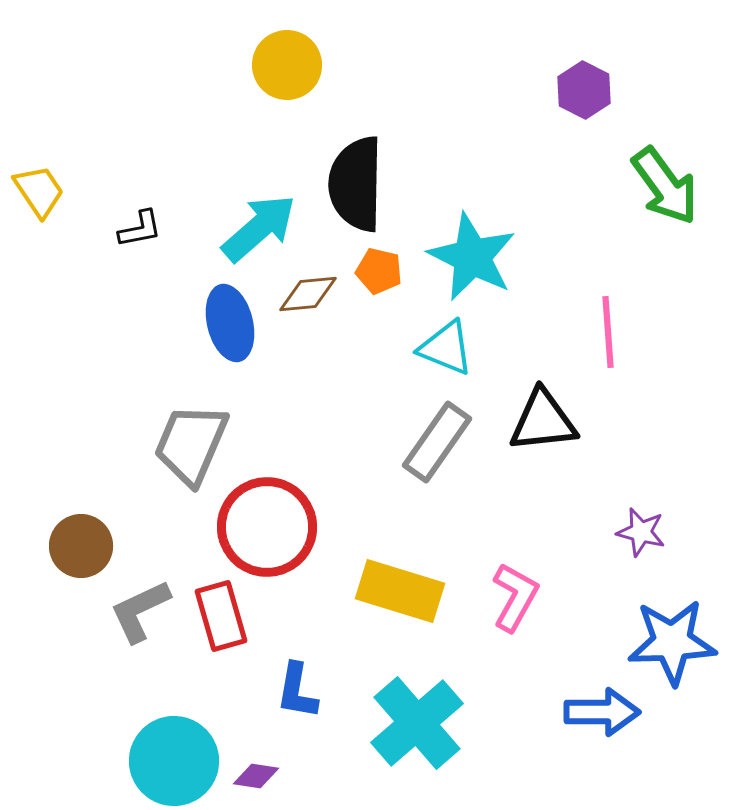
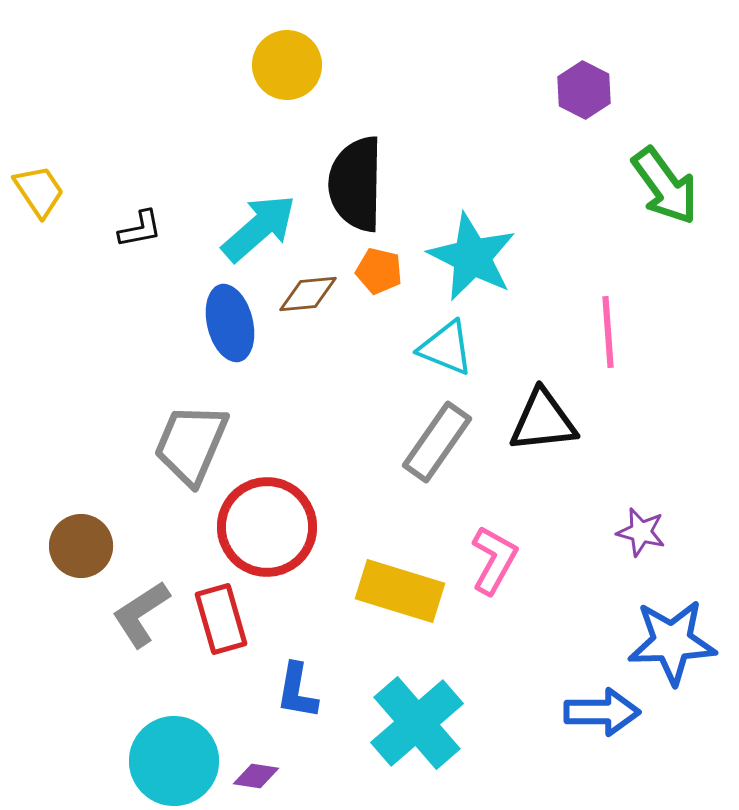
pink L-shape: moved 21 px left, 37 px up
gray L-shape: moved 1 px right, 3 px down; rotated 8 degrees counterclockwise
red rectangle: moved 3 px down
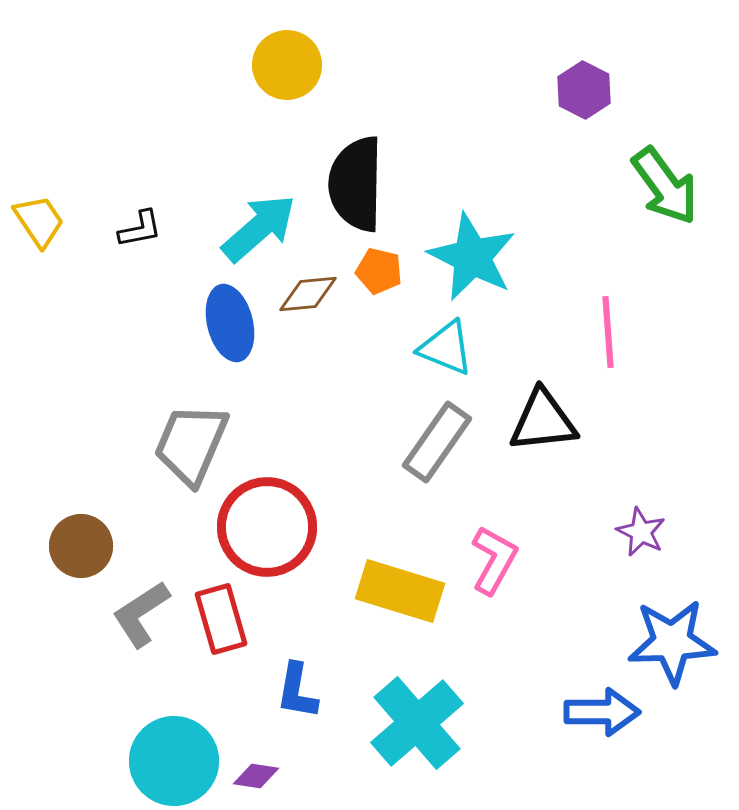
yellow trapezoid: moved 30 px down
purple star: rotated 12 degrees clockwise
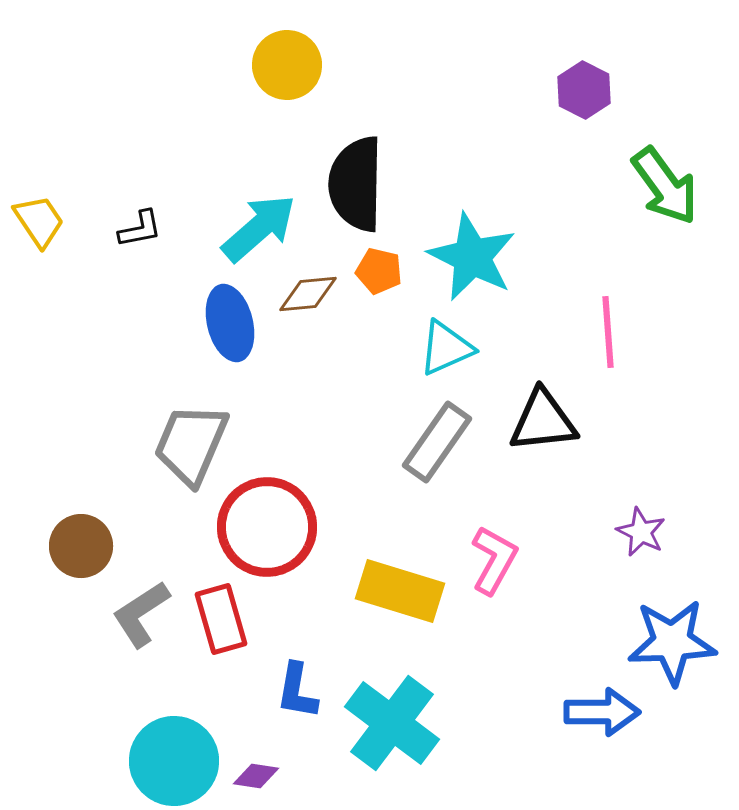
cyan triangle: rotated 46 degrees counterclockwise
cyan cross: moved 25 px left; rotated 12 degrees counterclockwise
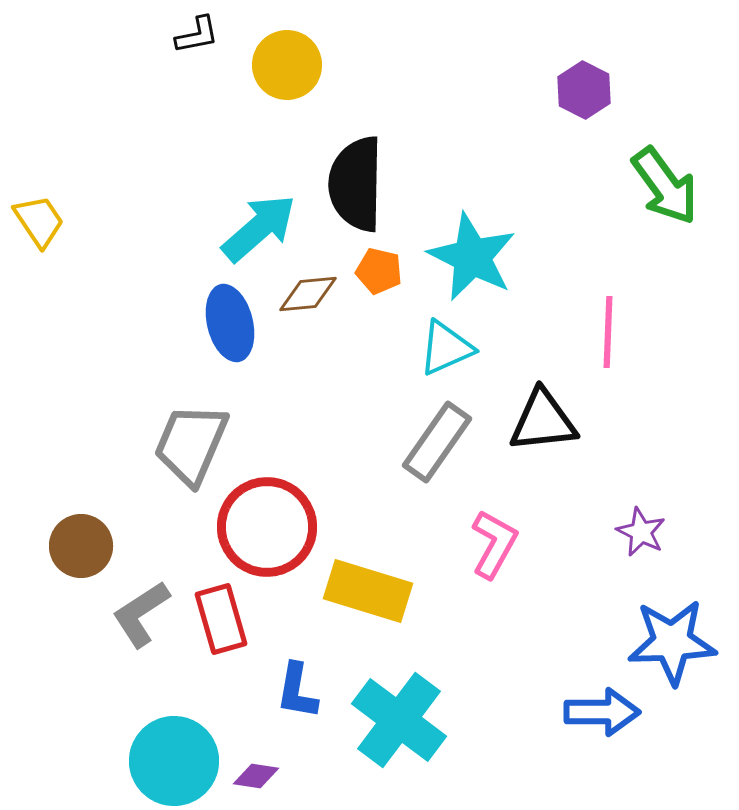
black L-shape: moved 57 px right, 194 px up
pink line: rotated 6 degrees clockwise
pink L-shape: moved 16 px up
yellow rectangle: moved 32 px left
cyan cross: moved 7 px right, 3 px up
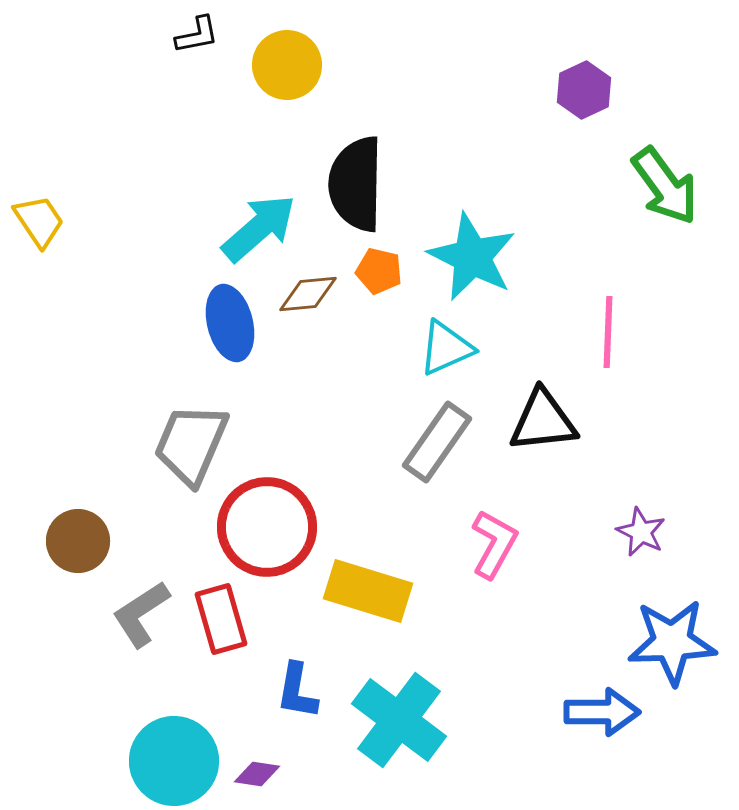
purple hexagon: rotated 8 degrees clockwise
brown circle: moved 3 px left, 5 px up
purple diamond: moved 1 px right, 2 px up
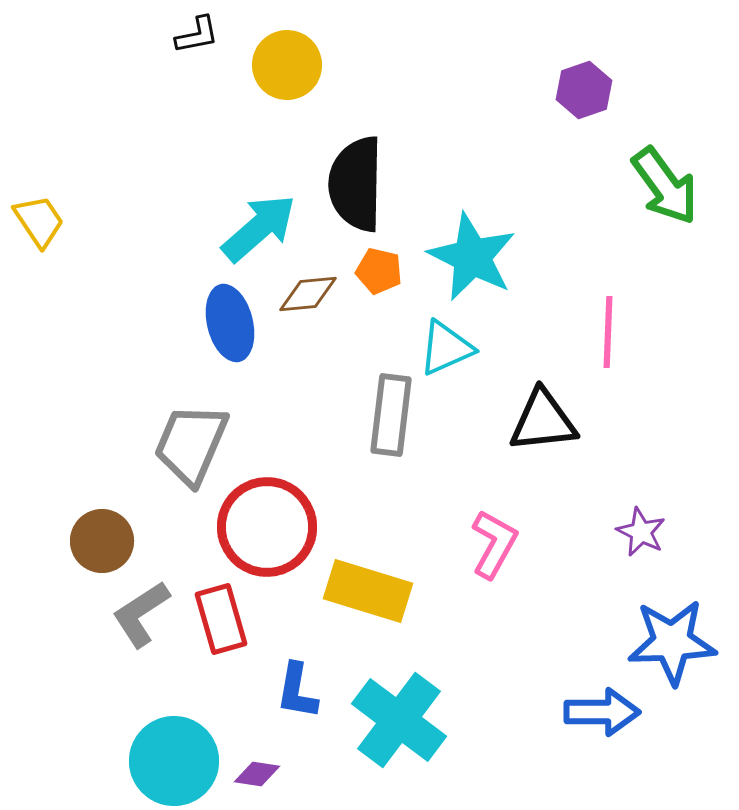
purple hexagon: rotated 6 degrees clockwise
gray rectangle: moved 46 px left, 27 px up; rotated 28 degrees counterclockwise
brown circle: moved 24 px right
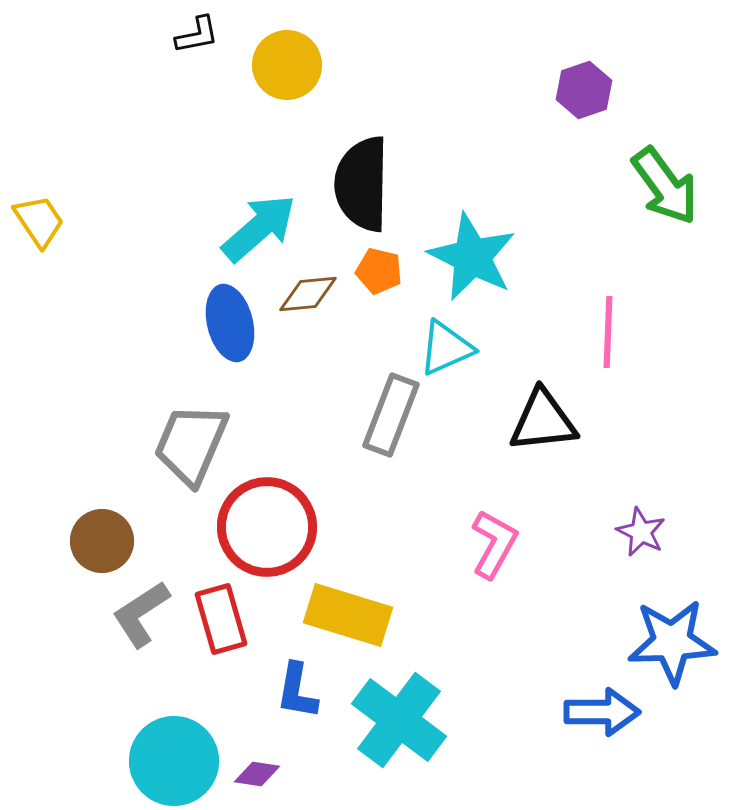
black semicircle: moved 6 px right
gray rectangle: rotated 14 degrees clockwise
yellow rectangle: moved 20 px left, 24 px down
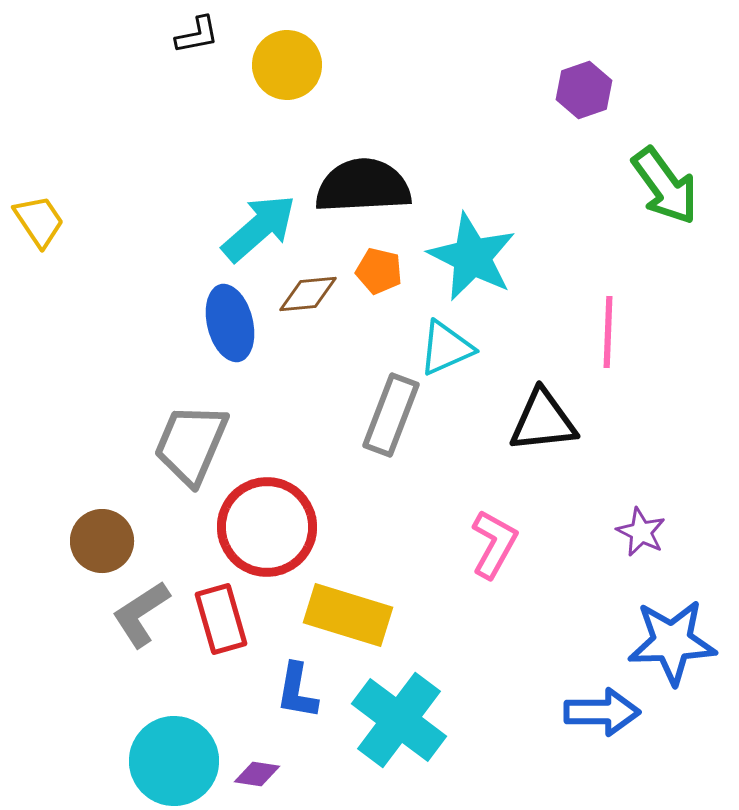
black semicircle: moved 1 px right, 2 px down; rotated 86 degrees clockwise
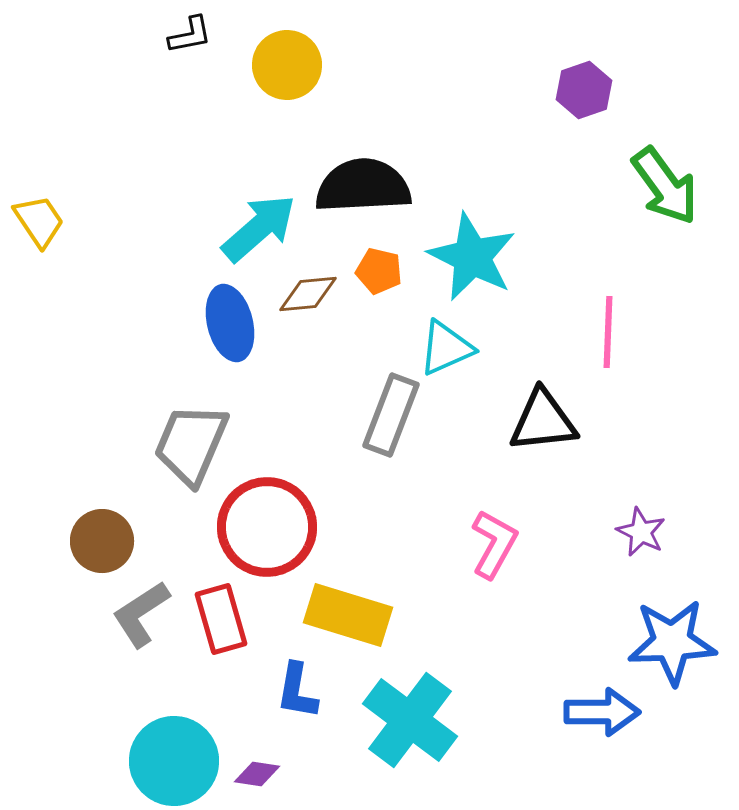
black L-shape: moved 7 px left
cyan cross: moved 11 px right
